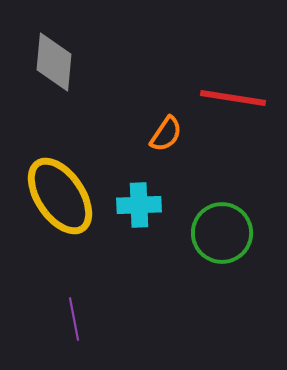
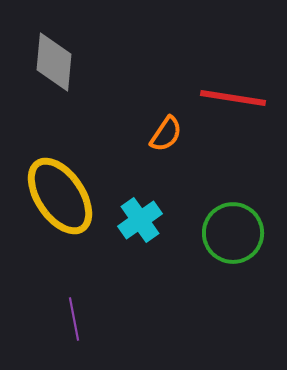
cyan cross: moved 1 px right, 15 px down; rotated 33 degrees counterclockwise
green circle: moved 11 px right
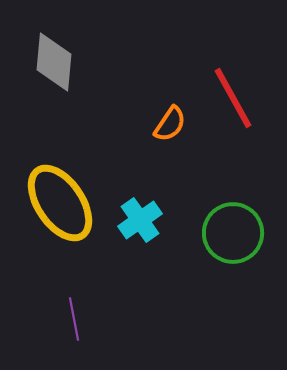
red line: rotated 52 degrees clockwise
orange semicircle: moved 4 px right, 10 px up
yellow ellipse: moved 7 px down
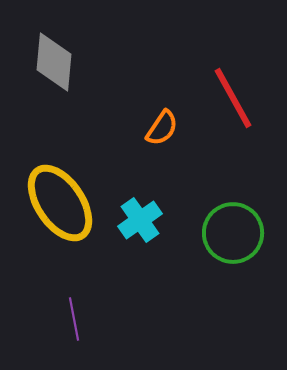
orange semicircle: moved 8 px left, 4 px down
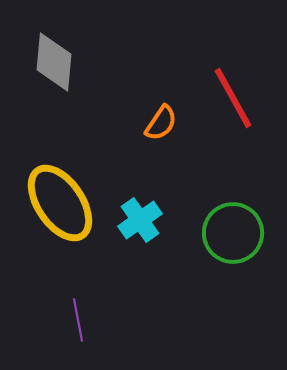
orange semicircle: moved 1 px left, 5 px up
purple line: moved 4 px right, 1 px down
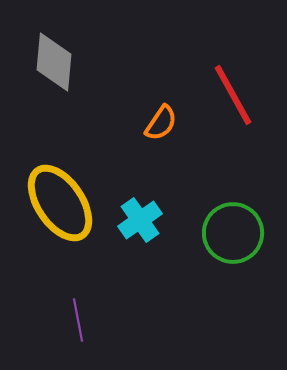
red line: moved 3 px up
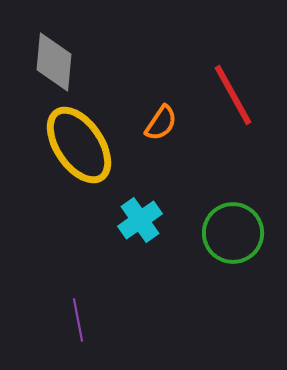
yellow ellipse: moved 19 px right, 58 px up
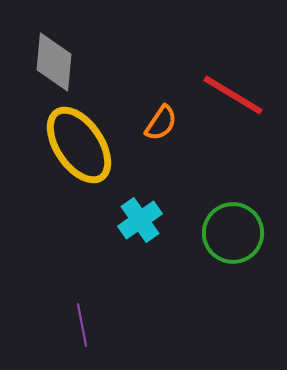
red line: rotated 30 degrees counterclockwise
purple line: moved 4 px right, 5 px down
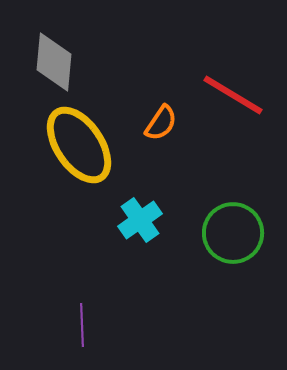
purple line: rotated 9 degrees clockwise
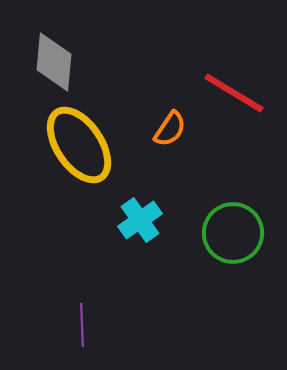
red line: moved 1 px right, 2 px up
orange semicircle: moved 9 px right, 6 px down
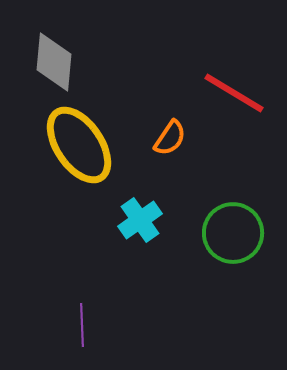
orange semicircle: moved 9 px down
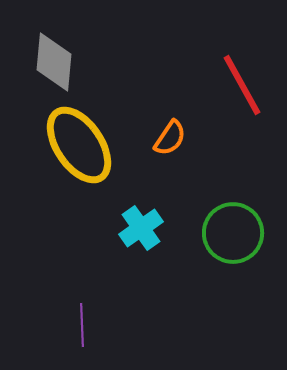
red line: moved 8 px right, 8 px up; rotated 30 degrees clockwise
cyan cross: moved 1 px right, 8 px down
